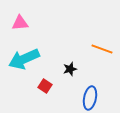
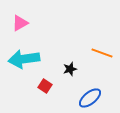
pink triangle: rotated 24 degrees counterclockwise
orange line: moved 4 px down
cyan arrow: rotated 16 degrees clockwise
blue ellipse: rotated 40 degrees clockwise
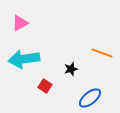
black star: moved 1 px right
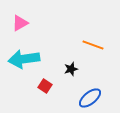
orange line: moved 9 px left, 8 px up
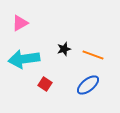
orange line: moved 10 px down
black star: moved 7 px left, 20 px up
red square: moved 2 px up
blue ellipse: moved 2 px left, 13 px up
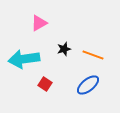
pink triangle: moved 19 px right
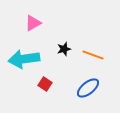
pink triangle: moved 6 px left
blue ellipse: moved 3 px down
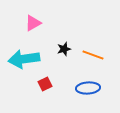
red square: rotated 32 degrees clockwise
blue ellipse: rotated 35 degrees clockwise
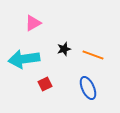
blue ellipse: rotated 70 degrees clockwise
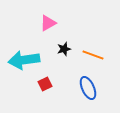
pink triangle: moved 15 px right
cyan arrow: moved 1 px down
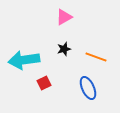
pink triangle: moved 16 px right, 6 px up
orange line: moved 3 px right, 2 px down
red square: moved 1 px left, 1 px up
